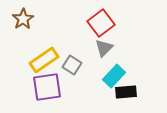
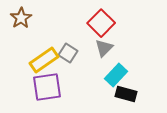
brown star: moved 2 px left, 1 px up
red square: rotated 8 degrees counterclockwise
gray square: moved 4 px left, 12 px up
cyan rectangle: moved 2 px right, 1 px up
black rectangle: moved 2 px down; rotated 20 degrees clockwise
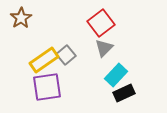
red square: rotated 8 degrees clockwise
gray square: moved 2 px left, 2 px down; rotated 18 degrees clockwise
black rectangle: moved 2 px left, 1 px up; rotated 40 degrees counterclockwise
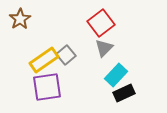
brown star: moved 1 px left, 1 px down
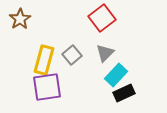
red square: moved 1 px right, 5 px up
gray triangle: moved 1 px right, 5 px down
gray square: moved 6 px right
yellow rectangle: rotated 40 degrees counterclockwise
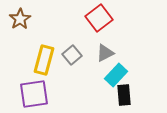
red square: moved 3 px left
gray triangle: rotated 18 degrees clockwise
purple square: moved 13 px left, 7 px down
black rectangle: moved 2 px down; rotated 70 degrees counterclockwise
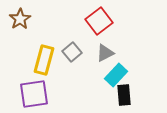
red square: moved 3 px down
gray square: moved 3 px up
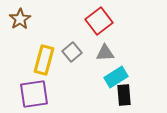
gray triangle: rotated 24 degrees clockwise
cyan rectangle: moved 2 px down; rotated 15 degrees clockwise
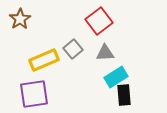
gray square: moved 1 px right, 3 px up
yellow rectangle: rotated 52 degrees clockwise
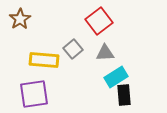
yellow rectangle: rotated 28 degrees clockwise
